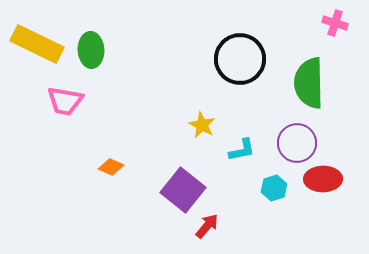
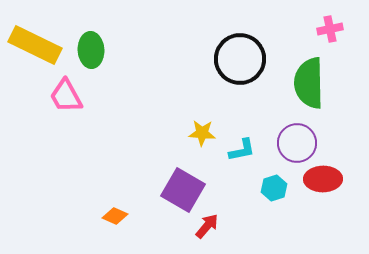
pink cross: moved 5 px left, 6 px down; rotated 30 degrees counterclockwise
yellow rectangle: moved 2 px left, 1 px down
pink trapezoid: moved 1 px right, 5 px up; rotated 51 degrees clockwise
yellow star: moved 8 px down; rotated 24 degrees counterclockwise
orange diamond: moved 4 px right, 49 px down
purple square: rotated 9 degrees counterclockwise
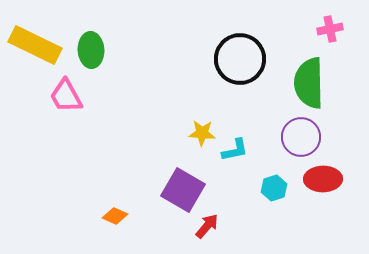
purple circle: moved 4 px right, 6 px up
cyan L-shape: moved 7 px left
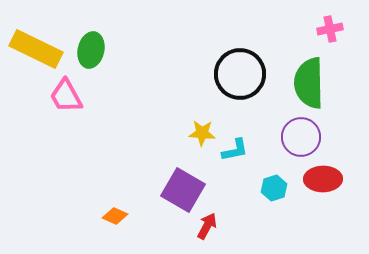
yellow rectangle: moved 1 px right, 4 px down
green ellipse: rotated 16 degrees clockwise
black circle: moved 15 px down
red arrow: rotated 12 degrees counterclockwise
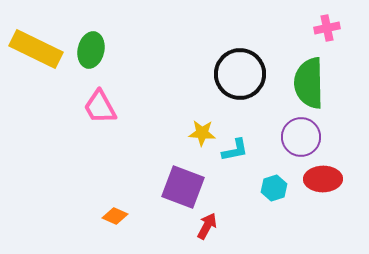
pink cross: moved 3 px left, 1 px up
pink trapezoid: moved 34 px right, 11 px down
purple square: moved 3 px up; rotated 9 degrees counterclockwise
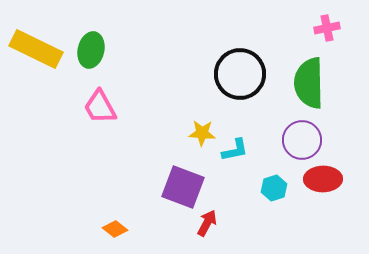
purple circle: moved 1 px right, 3 px down
orange diamond: moved 13 px down; rotated 15 degrees clockwise
red arrow: moved 3 px up
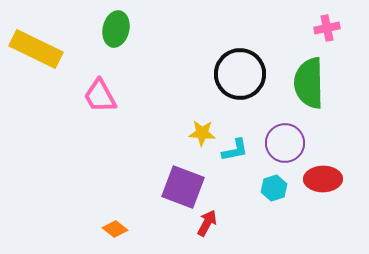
green ellipse: moved 25 px right, 21 px up
pink trapezoid: moved 11 px up
purple circle: moved 17 px left, 3 px down
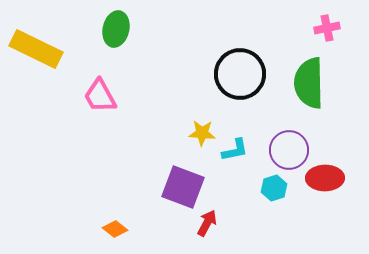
purple circle: moved 4 px right, 7 px down
red ellipse: moved 2 px right, 1 px up
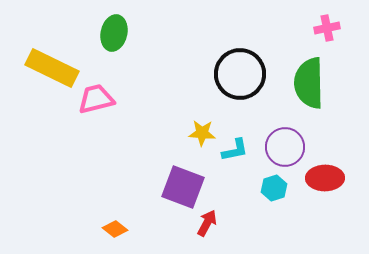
green ellipse: moved 2 px left, 4 px down
yellow rectangle: moved 16 px right, 19 px down
pink trapezoid: moved 4 px left, 3 px down; rotated 105 degrees clockwise
purple circle: moved 4 px left, 3 px up
